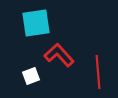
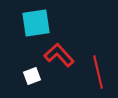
red line: rotated 8 degrees counterclockwise
white square: moved 1 px right
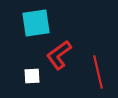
red L-shape: rotated 84 degrees counterclockwise
white square: rotated 18 degrees clockwise
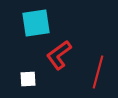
red line: rotated 28 degrees clockwise
white square: moved 4 px left, 3 px down
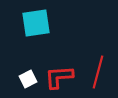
red L-shape: moved 22 px down; rotated 32 degrees clockwise
white square: rotated 24 degrees counterclockwise
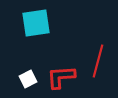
red line: moved 11 px up
red L-shape: moved 2 px right
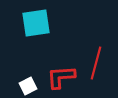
red line: moved 2 px left, 2 px down
white square: moved 7 px down
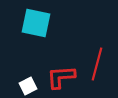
cyan square: rotated 20 degrees clockwise
red line: moved 1 px right, 1 px down
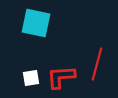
white square: moved 3 px right, 8 px up; rotated 18 degrees clockwise
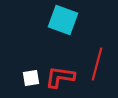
cyan square: moved 27 px right, 3 px up; rotated 8 degrees clockwise
red L-shape: moved 1 px left; rotated 12 degrees clockwise
